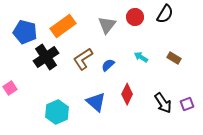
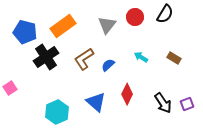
brown L-shape: moved 1 px right
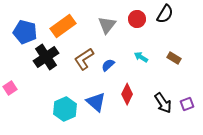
red circle: moved 2 px right, 2 px down
cyan hexagon: moved 8 px right, 3 px up
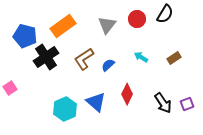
blue pentagon: moved 4 px down
brown rectangle: rotated 64 degrees counterclockwise
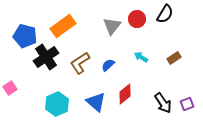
gray triangle: moved 5 px right, 1 px down
brown L-shape: moved 4 px left, 4 px down
red diamond: moved 2 px left; rotated 25 degrees clockwise
cyan hexagon: moved 8 px left, 5 px up
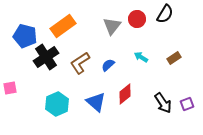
pink square: rotated 24 degrees clockwise
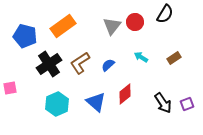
red circle: moved 2 px left, 3 px down
black cross: moved 3 px right, 7 px down
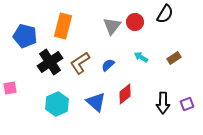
orange rectangle: rotated 40 degrees counterclockwise
black cross: moved 1 px right, 2 px up
black arrow: rotated 35 degrees clockwise
